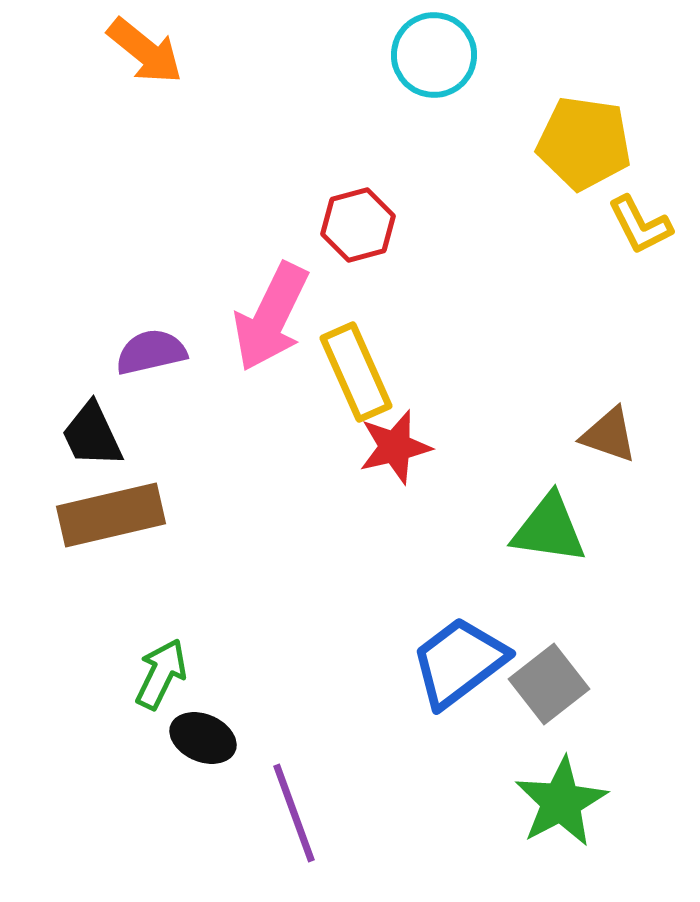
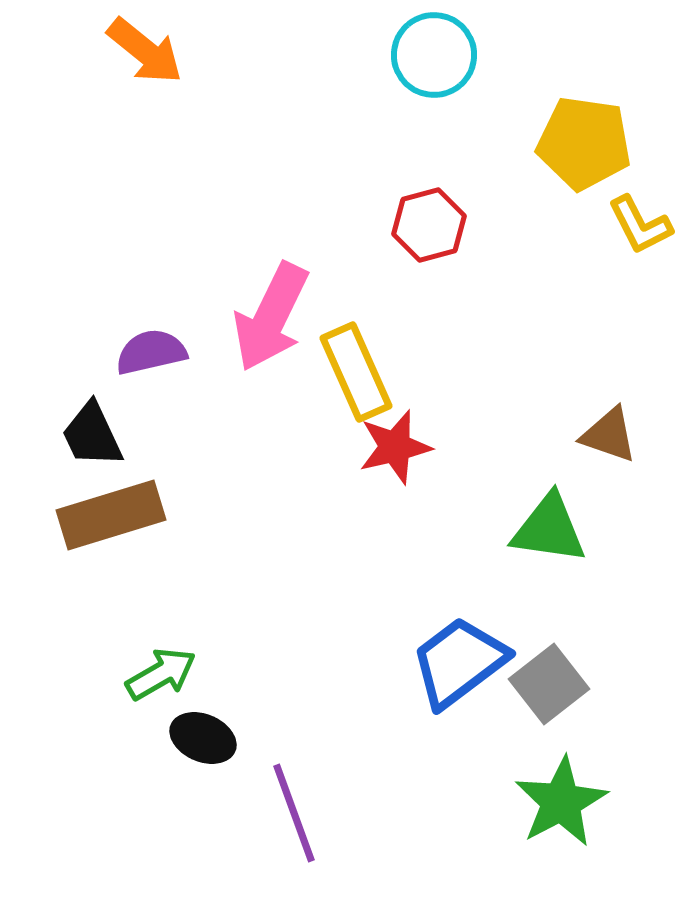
red hexagon: moved 71 px right
brown rectangle: rotated 4 degrees counterclockwise
green arrow: rotated 34 degrees clockwise
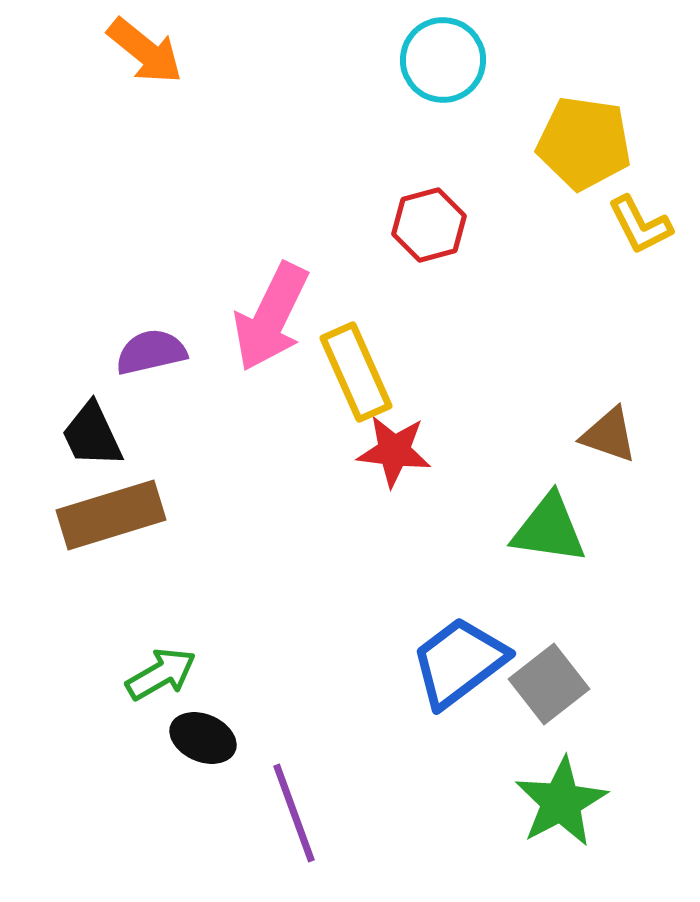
cyan circle: moved 9 px right, 5 px down
red star: moved 1 px left, 4 px down; rotated 20 degrees clockwise
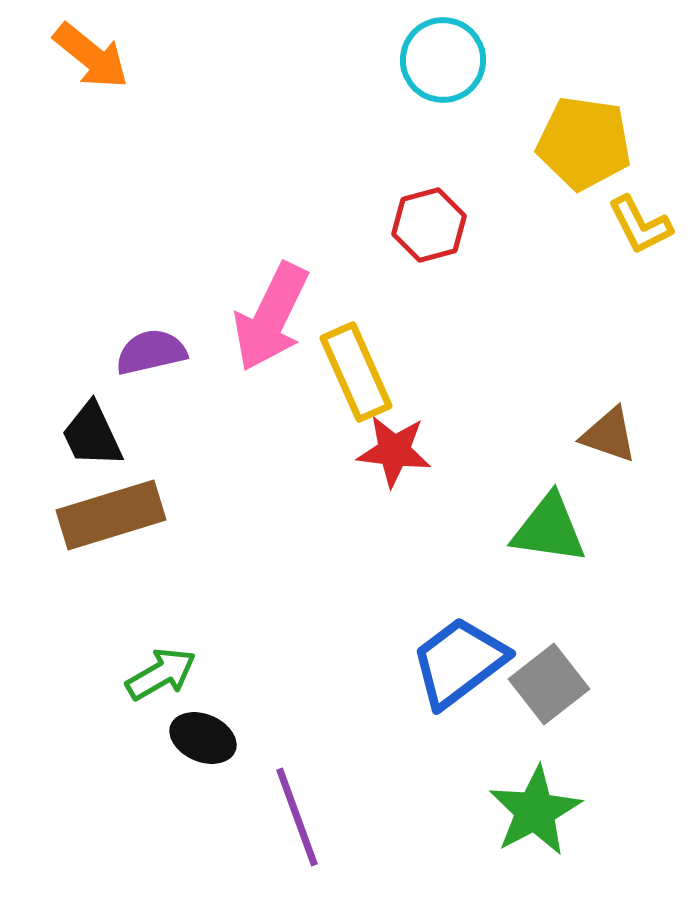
orange arrow: moved 54 px left, 5 px down
green star: moved 26 px left, 9 px down
purple line: moved 3 px right, 4 px down
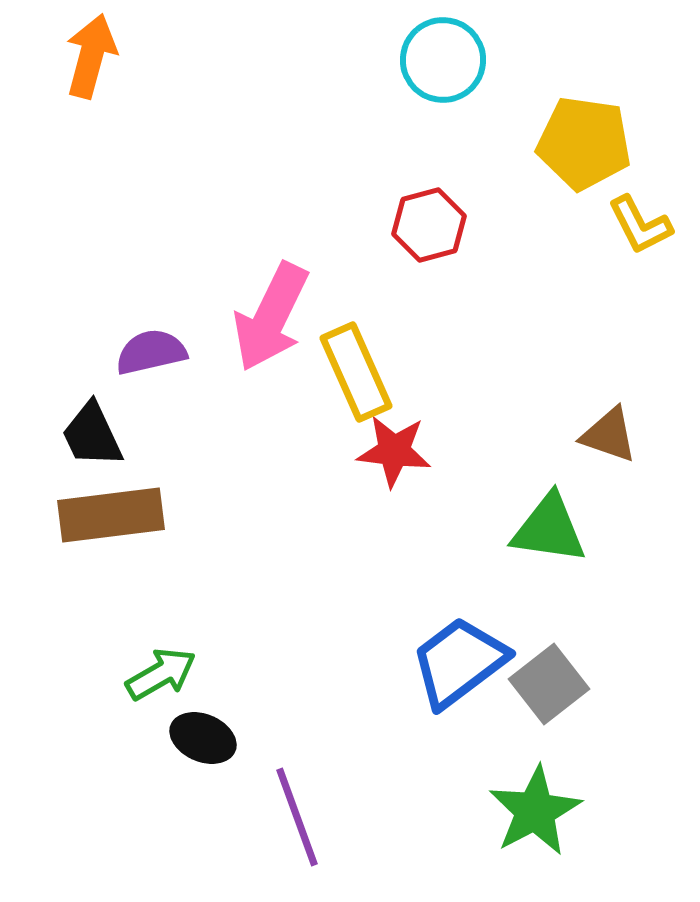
orange arrow: rotated 114 degrees counterclockwise
brown rectangle: rotated 10 degrees clockwise
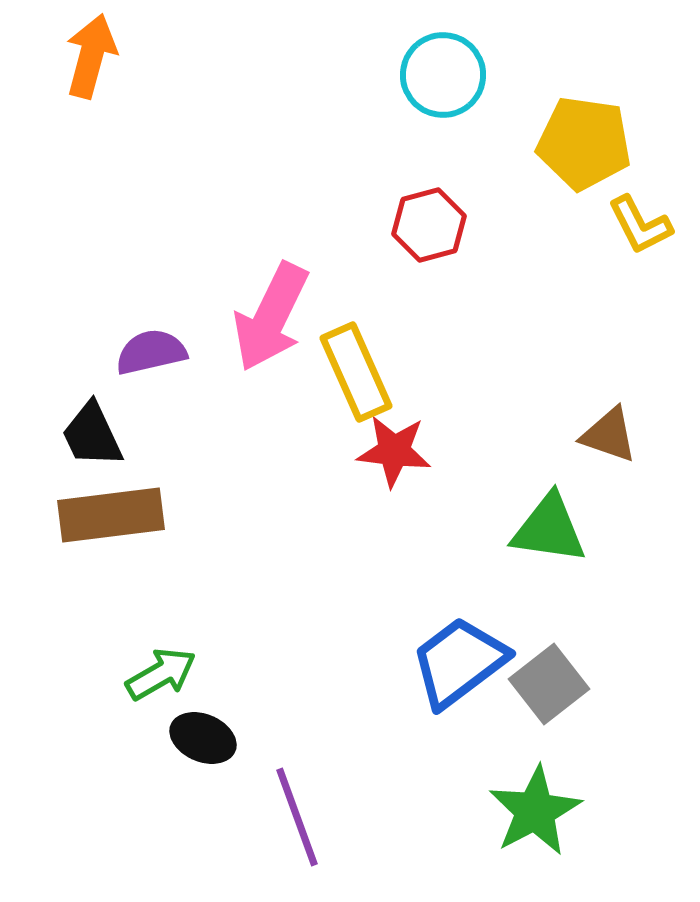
cyan circle: moved 15 px down
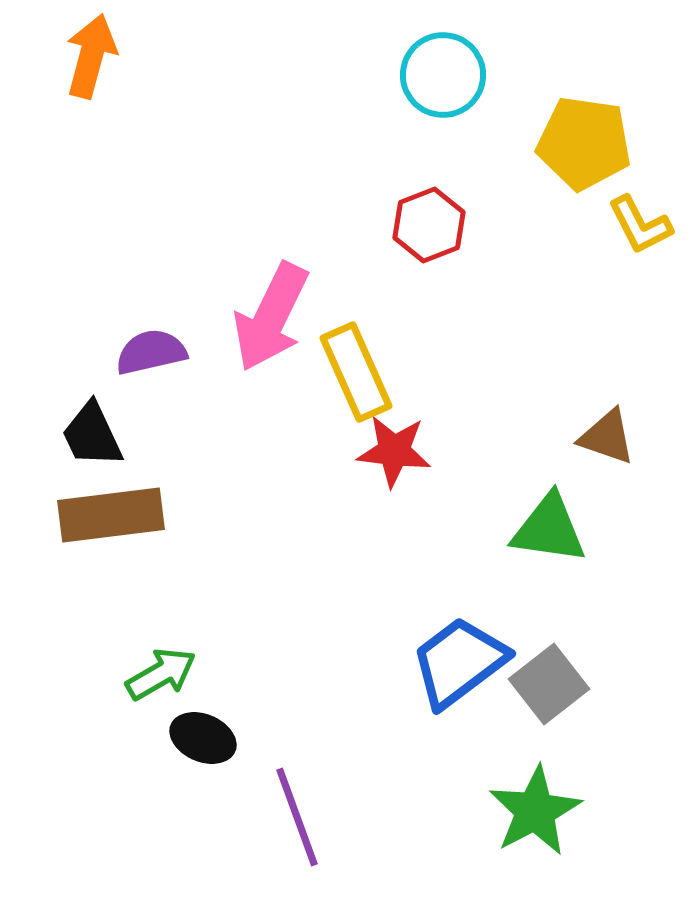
red hexagon: rotated 6 degrees counterclockwise
brown triangle: moved 2 px left, 2 px down
